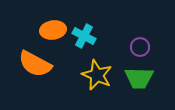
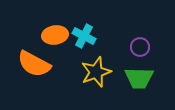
orange ellipse: moved 2 px right, 5 px down
orange semicircle: moved 1 px left
yellow star: moved 1 px left, 3 px up; rotated 28 degrees clockwise
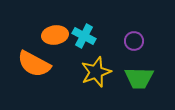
purple circle: moved 6 px left, 6 px up
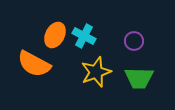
orange ellipse: rotated 55 degrees counterclockwise
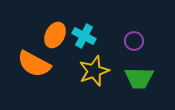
yellow star: moved 2 px left, 1 px up
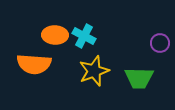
orange ellipse: rotated 65 degrees clockwise
purple circle: moved 26 px right, 2 px down
orange semicircle: rotated 24 degrees counterclockwise
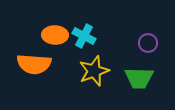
purple circle: moved 12 px left
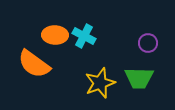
orange semicircle: rotated 32 degrees clockwise
yellow star: moved 6 px right, 12 px down
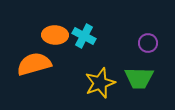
orange semicircle: rotated 128 degrees clockwise
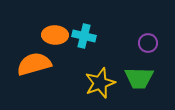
cyan cross: rotated 15 degrees counterclockwise
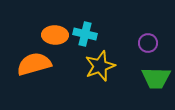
cyan cross: moved 1 px right, 2 px up
green trapezoid: moved 17 px right
yellow star: moved 17 px up
